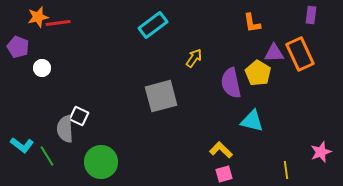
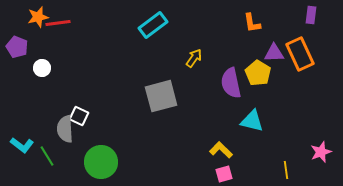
purple pentagon: moved 1 px left
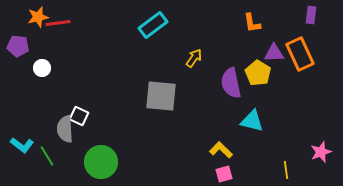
purple pentagon: moved 1 px right, 1 px up; rotated 15 degrees counterclockwise
gray square: rotated 20 degrees clockwise
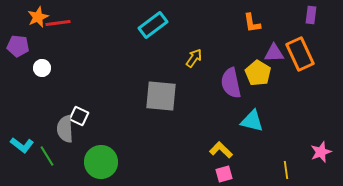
orange star: rotated 10 degrees counterclockwise
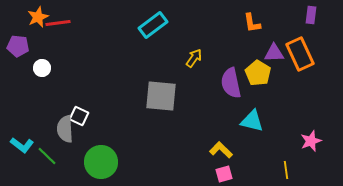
pink star: moved 10 px left, 11 px up
green line: rotated 15 degrees counterclockwise
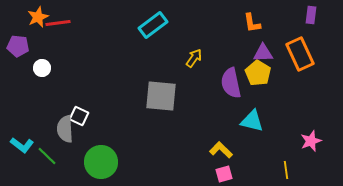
purple triangle: moved 11 px left
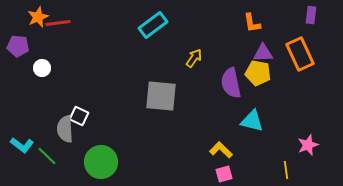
yellow pentagon: rotated 20 degrees counterclockwise
pink star: moved 3 px left, 4 px down
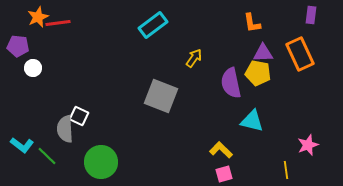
white circle: moved 9 px left
gray square: rotated 16 degrees clockwise
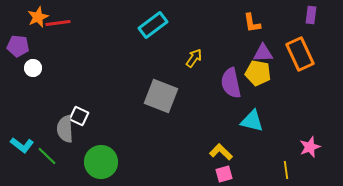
pink star: moved 2 px right, 2 px down
yellow L-shape: moved 2 px down
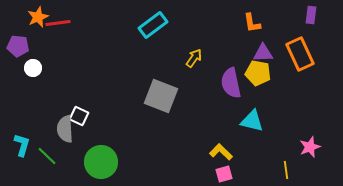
cyan L-shape: rotated 110 degrees counterclockwise
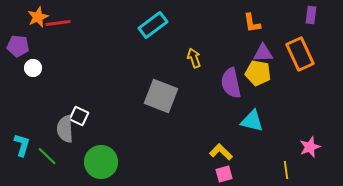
yellow arrow: rotated 54 degrees counterclockwise
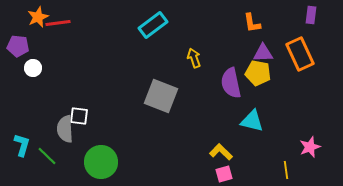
white square: rotated 18 degrees counterclockwise
